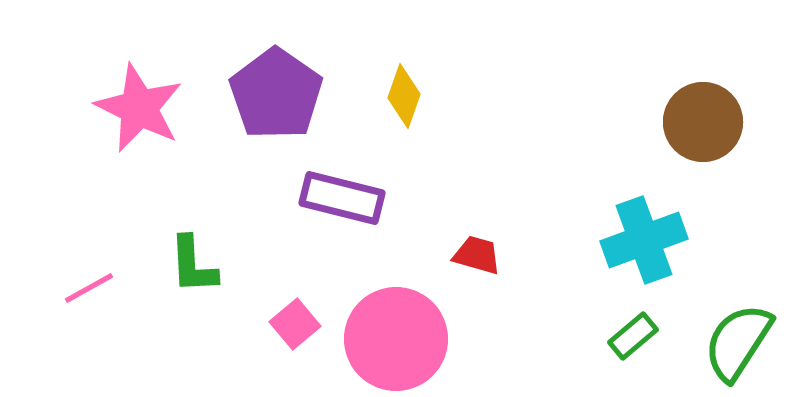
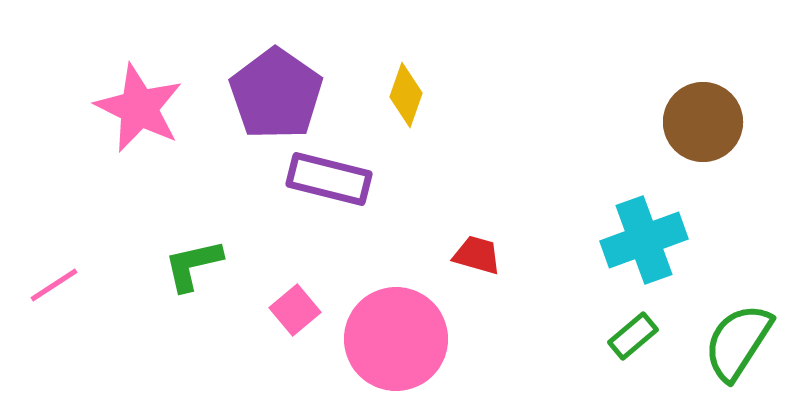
yellow diamond: moved 2 px right, 1 px up
purple rectangle: moved 13 px left, 19 px up
green L-shape: rotated 80 degrees clockwise
pink line: moved 35 px left, 3 px up; rotated 4 degrees counterclockwise
pink square: moved 14 px up
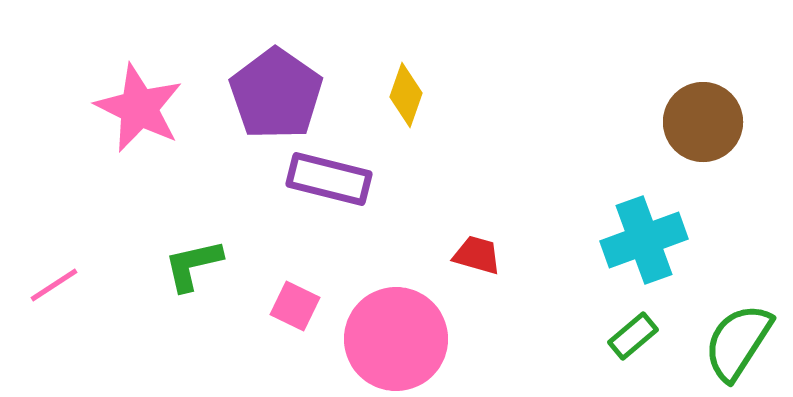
pink square: moved 4 px up; rotated 24 degrees counterclockwise
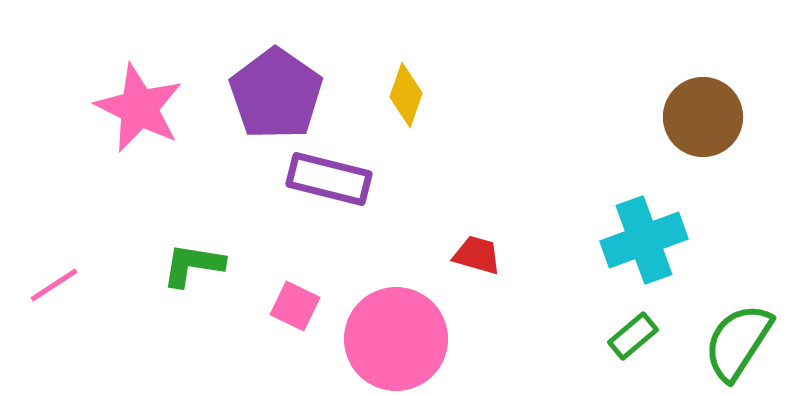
brown circle: moved 5 px up
green L-shape: rotated 22 degrees clockwise
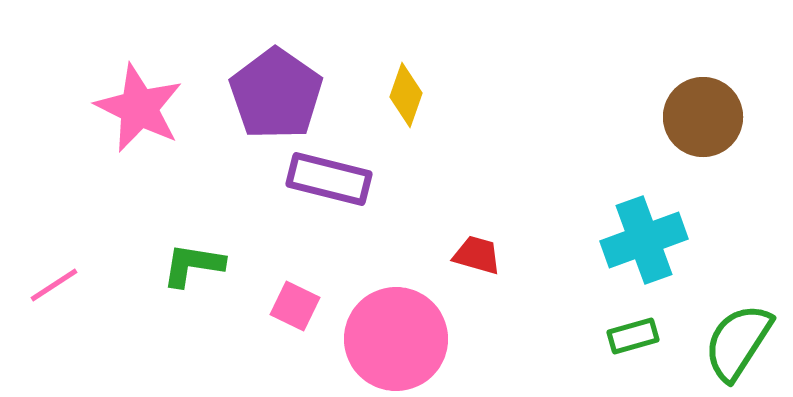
green rectangle: rotated 24 degrees clockwise
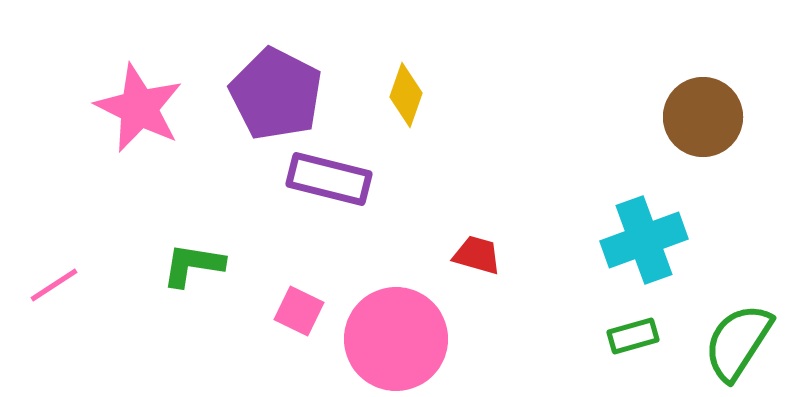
purple pentagon: rotated 8 degrees counterclockwise
pink square: moved 4 px right, 5 px down
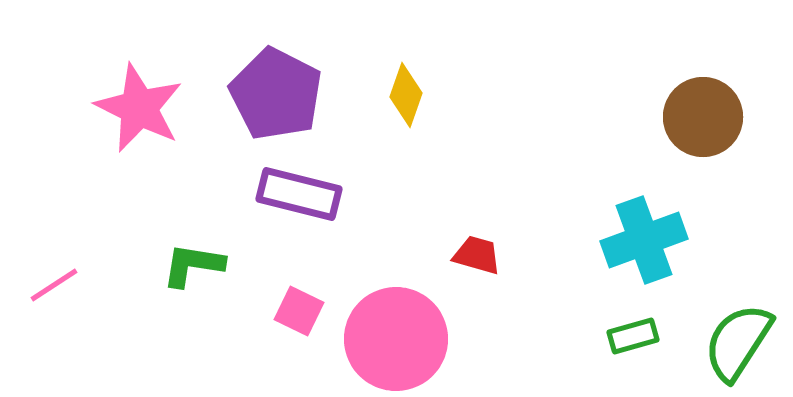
purple rectangle: moved 30 px left, 15 px down
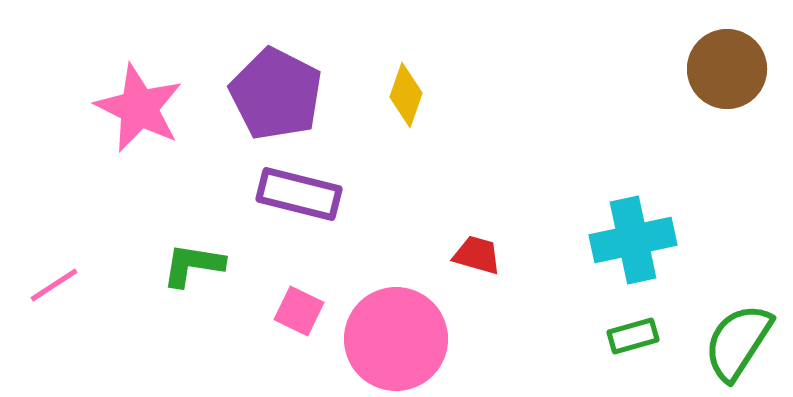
brown circle: moved 24 px right, 48 px up
cyan cross: moved 11 px left; rotated 8 degrees clockwise
